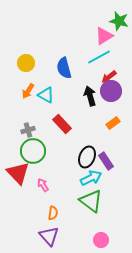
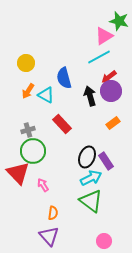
blue semicircle: moved 10 px down
pink circle: moved 3 px right, 1 px down
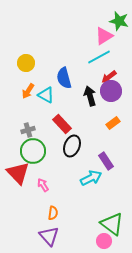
black ellipse: moved 15 px left, 11 px up
green triangle: moved 21 px right, 23 px down
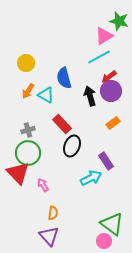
green circle: moved 5 px left, 2 px down
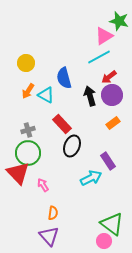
purple circle: moved 1 px right, 4 px down
purple rectangle: moved 2 px right
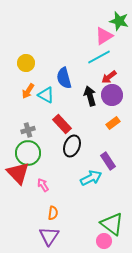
purple triangle: rotated 15 degrees clockwise
